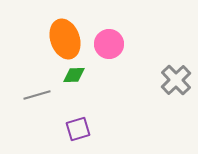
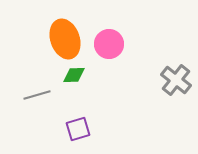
gray cross: rotated 8 degrees counterclockwise
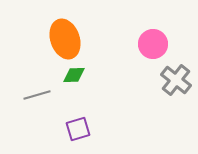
pink circle: moved 44 px right
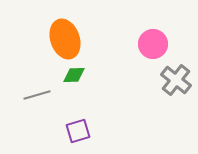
purple square: moved 2 px down
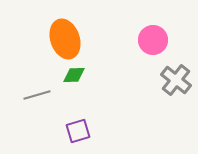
pink circle: moved 4 px up
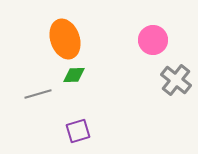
gray line: moved 1 px right, 1 px up
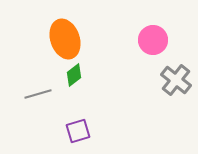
green diamond: rotated 35 degrees counterclockwise
